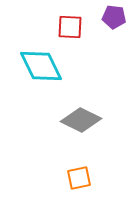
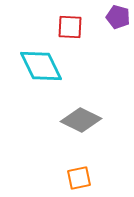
purple pentagon: moved 4 px right; rotated 10 degrees clockwise
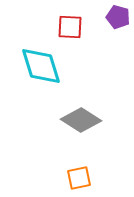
cyan diamond: rotated 9 degrees clockwise
gray diamond: rotated 6 degrees clockwise
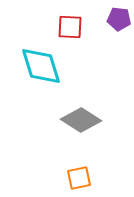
purple pentagon: moved 1 px right, 2 px down; rotated 10 degrees counterclockwise
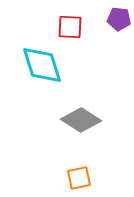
cyan diamond: moved 1 px right, 1 px up
